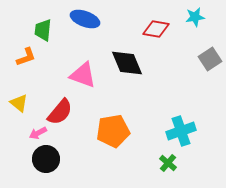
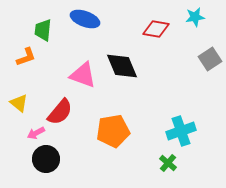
black diamond: moved 5 px left, 3 px down
pink arrow: moved 2 px left
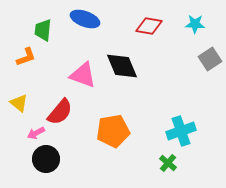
cyan star: moved 7 px down; rotated 12 degrees clockwise
red diamond: moved 7 px left, 3 px up
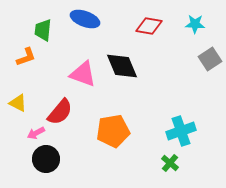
pink triangle: moved 1 px up
yellow triangle: moved 1 px left; rotated 12 degrees counterclockwise
green cross: moved 2 px right
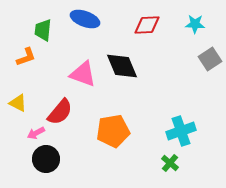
red diamond: moved 2 px left, 1 px up; rotated 12 degrees counterclockwise
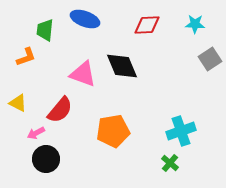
green trapezoid: moved 2 px right
red semicircle: moved 2 px up
